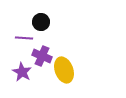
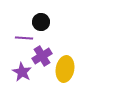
purple cross: rotated 36 degrees clockwise
yellow ellipse: moved 1 px right, 1 px up; rotated 30 degrees clockwise
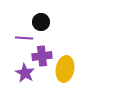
purple cross: rotated 24 degrees clockwise
purple star: moved 3 px right, 1 px down
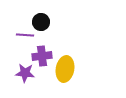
purple line: moved 1 px right, 3 px up
purple star: rotated 24 degrees counterclockwise
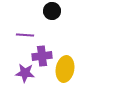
black circle: moved 11 px right, 11 px up
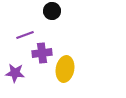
purple line: rotated 24 degrees counterclockwise
purple cross: moved 3 px up
purple star: moved 10 px left
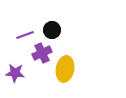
black circle: moved 19 px down
purple cross: rotated 18 degrees counterclockwise
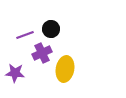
black circle: moved 1 px left, 1 px up
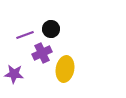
purple star: moved 1 px left, 1 px down
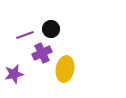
purple star: rotated 18 degrees counterclockwise
